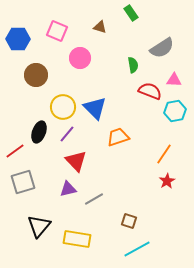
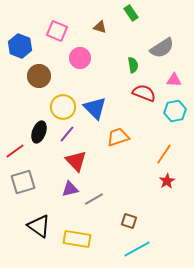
blue hexagon: moved 2 px right, 7 px down; rotated 20 degrees clockwise
brown circle: moved 3 px right, 1 px down
red semicircle: moved 6 px left, 2 px down
purple triangle: moved 2 px right
black triangle: rotated 35 degrees counterclockwise
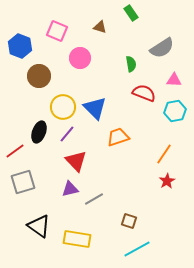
green semicircle: moved 2 px left, 1 px up
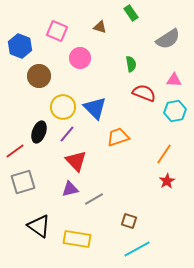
gray semicircle: moved 6 px right, 9 px up
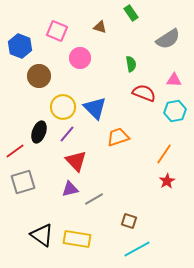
black triangle: moved 3 px right, 9 px down
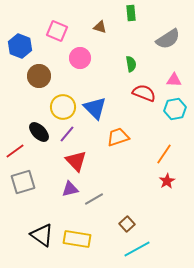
green rectangle: rotated 28 degrees clockwise
cyan hexagon: moved 2 px up
black ellipse: rotated 65 degrees counterclockwise
brown square: moved 2 px left, 3 px down; rotated 28 degrees clockwise
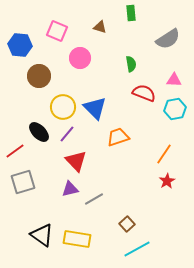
blue hexagon: moved 1 px up; rotated 15 degrees counterclockwise
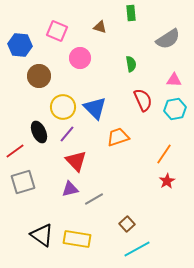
red semicircle: moved 1 px left, 7 px down; rotated 45 degrees clockwise
black ellipse: rotated 20 degrees clockwise
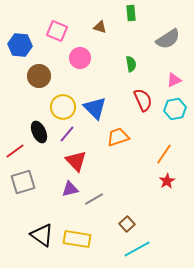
pink triangle: rotated 28 degrees counterclockwise
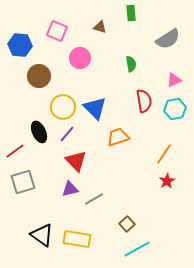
red semicircle: moved 1 px right, 1 px down; rotated 15 degrees clockwise
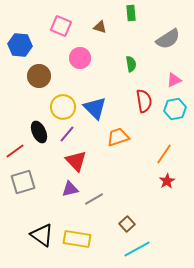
pink square: moved 4 px right, 5 px up
